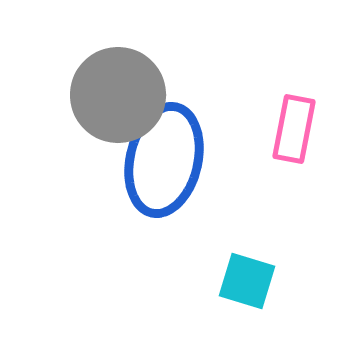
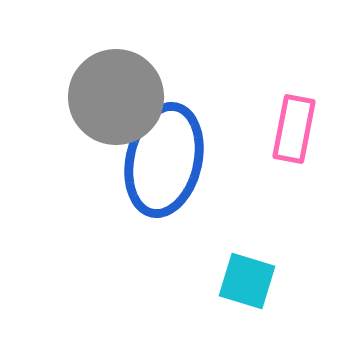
gray circle: moved 2 px left, 2 px down
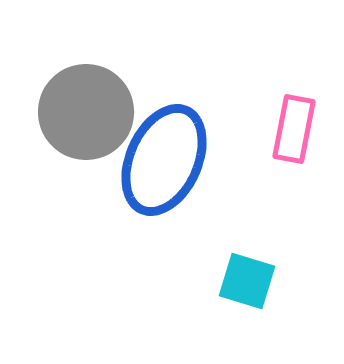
gray circle: moved 30 px left, 15 px down
blue ellipse: rotated 11 degrees clockwise
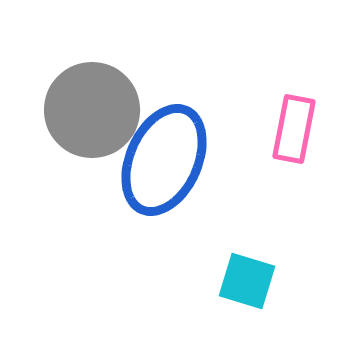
gray circle: moved 6 px right, 2 px up
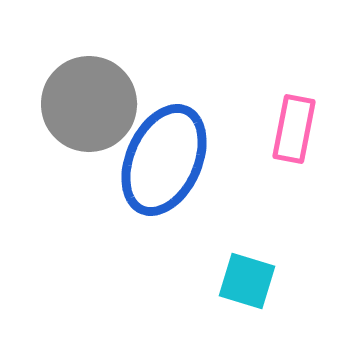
gray circle: moved 3 px left, 6 px up
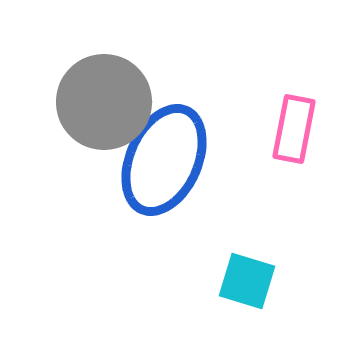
gray circle: moved 15 px right, 2 px up
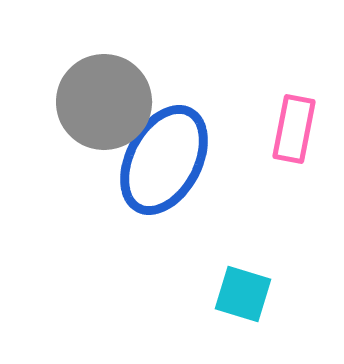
blue ellipse: rotated 4 degrees clockwise
cyan square: moved 4 px left, 13 px down
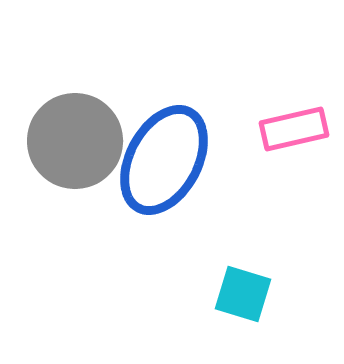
gray circle: moved 29 px left, 39 px down
pink rectangle: rotated 66 degrees clockwise
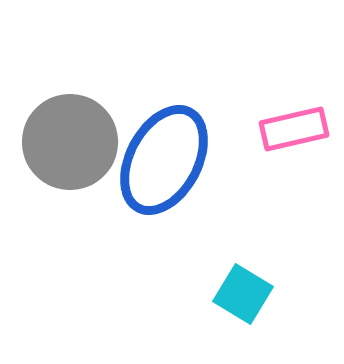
gray circle: moved 5 px left, 1 px down
cyan square: rotated 14 degrees clockwise
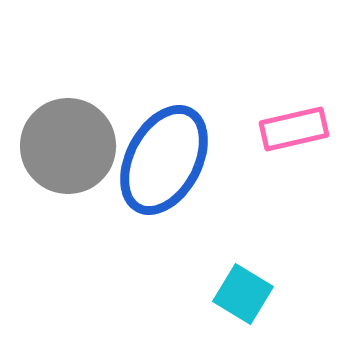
gray circle: moved 2 px left, 4 px down
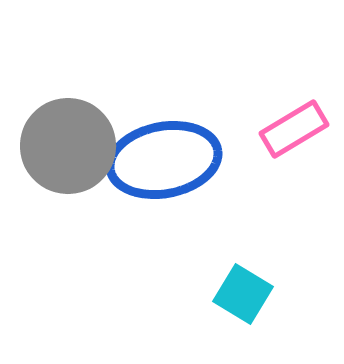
pink rectangle: rotated 18 degrees counterclockwise
blue ellipse: rotated 51 degrees clockwise
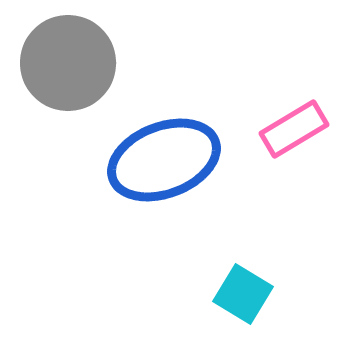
gray circle: moved 83 px up
blue ellipse: rotated 10 degrees counterclockwise
